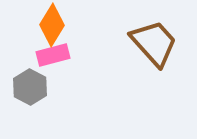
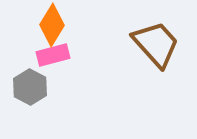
brown trapezoid: moved 2 px right, 1 px down
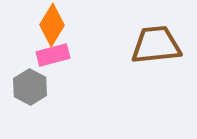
brown trapezoid: moved 1 px down; rotated 54 degrees counterclockwise
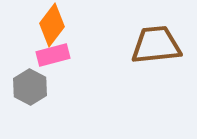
orange diamond: rotated 6 degrees clockwise
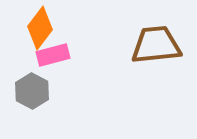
orange diamond: moved 12 px left, 3 px down
gray hexagon: moved 2 px right, 4 px down
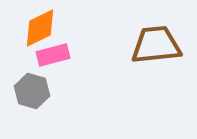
orange diamond: rotated 27 degrees clockwise
gray hexagon: rotated 12 degrees counterclockwise
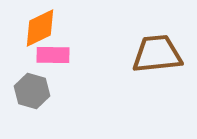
brown trapezoid: moved 1 px right, 9 px down
pink rectangle: rotated 16 degrees clockwise
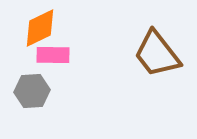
brown trapezoid: rotated 122 degrees counterclockwise
gray hexagon: rotated 20 degrees counterclockwise
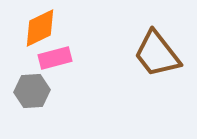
pink rectangle: moved 2 px right, 3 px down; rotated 16 degrees counterclockwise
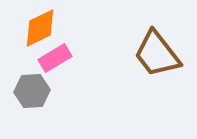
pink rectangle: rotated 16 degrees counterclockwise
